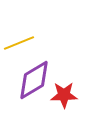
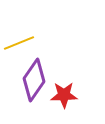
purple diamond: rotated 24 degrees counterclockwise
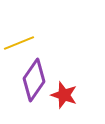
red star: rotated 20 degrees clockwise
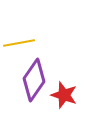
yellow line: rotated 12 degrees clockwise
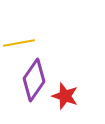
red star: moved 1 px right, 1 px down
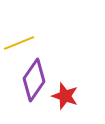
yellow line: rotated 12 degrees counterclockwise
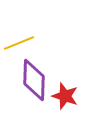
purple diamond: rotated 33 degrees counterclockwise
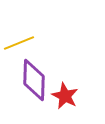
red star: rotated 8 degrees clockwise
